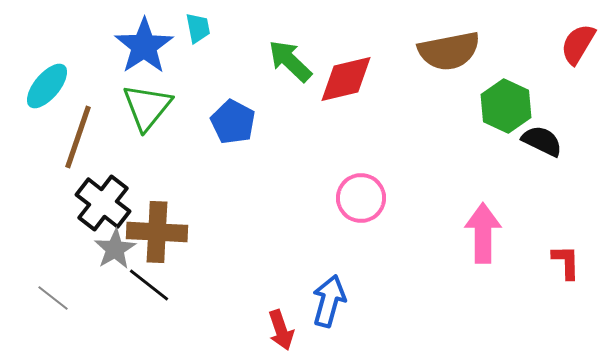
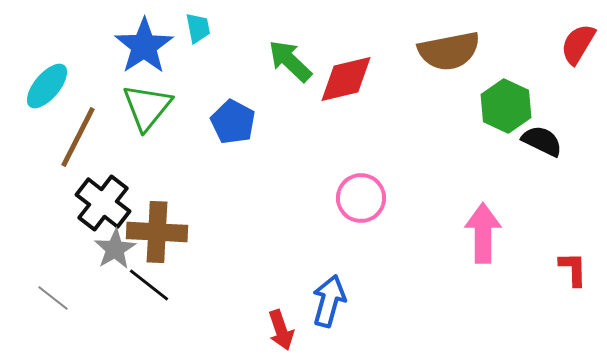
brown line: rotated 8 degrees clockwise
red L-shape: moved 7 px right, 7 px down
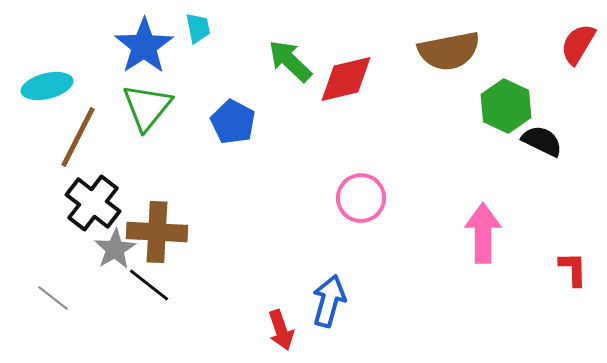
cyan ellipse: rotated 36 degrees clockwise
black cross: moved 10 px left
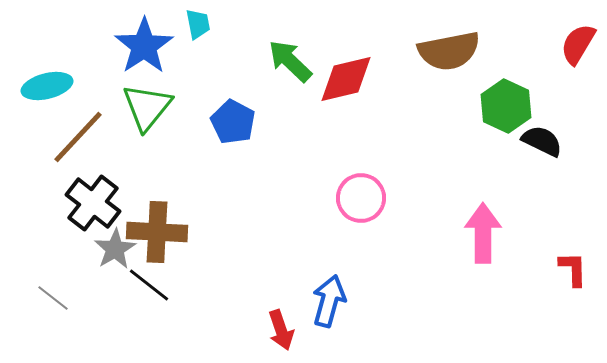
cyan trapezoid: moved 4 px up
brown line: rotated 16 degrees clockwise
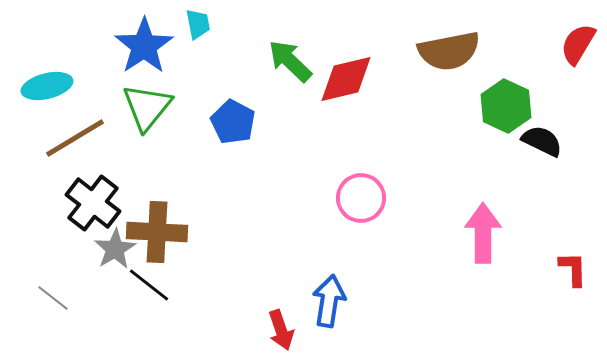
brown line: moved 3 px left, 1 px down; rotated 16 degrees clockwise
blue arrow: rotated 6 degrees counterclockwise
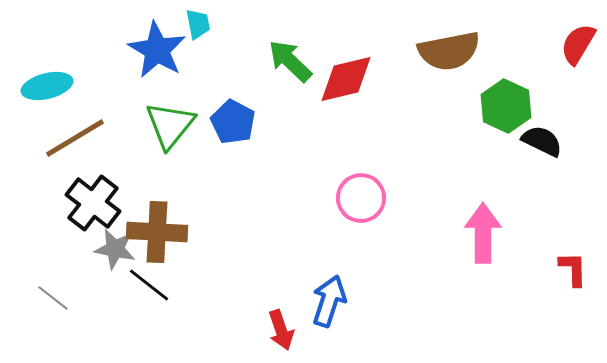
blue star: moved 13 px right, 4 px down; rotated 8 degrees counterclockwise
green triangle: moved 23 px right, 18 px down
gray star: rotated 30 degrees counterclockwise
blue arrow: rotated 9 degrees clockwise
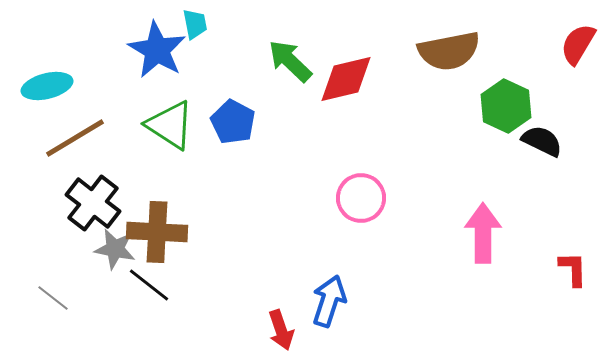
cyan trapezoid: moved 3 px left
green triangle: rotated 36 degrees counterclockwise
